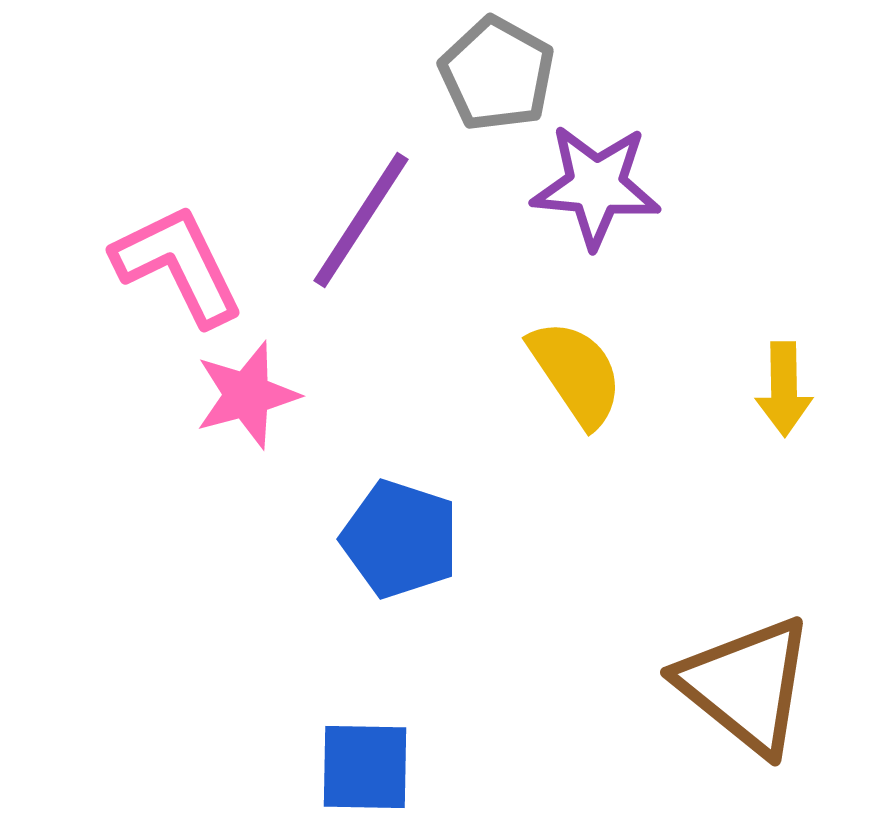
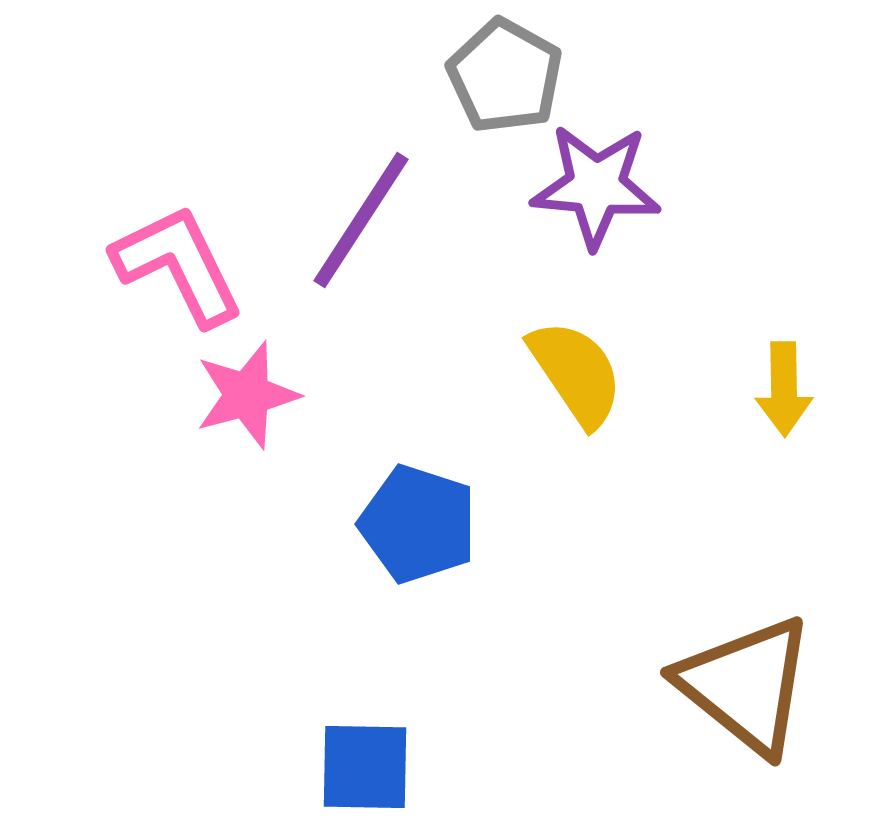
gray pentagon: moved 8 px right, 2 px down
blue pentagon: moved 18 px right, 15 px up
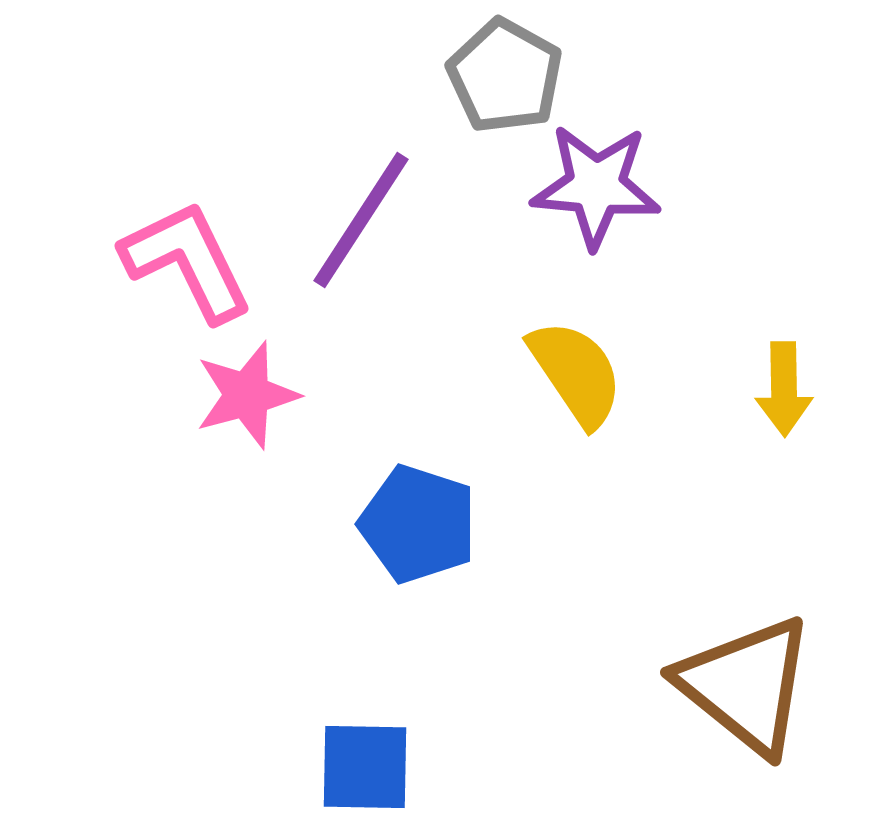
pink L-shape: moved 9 px right, 4 px up
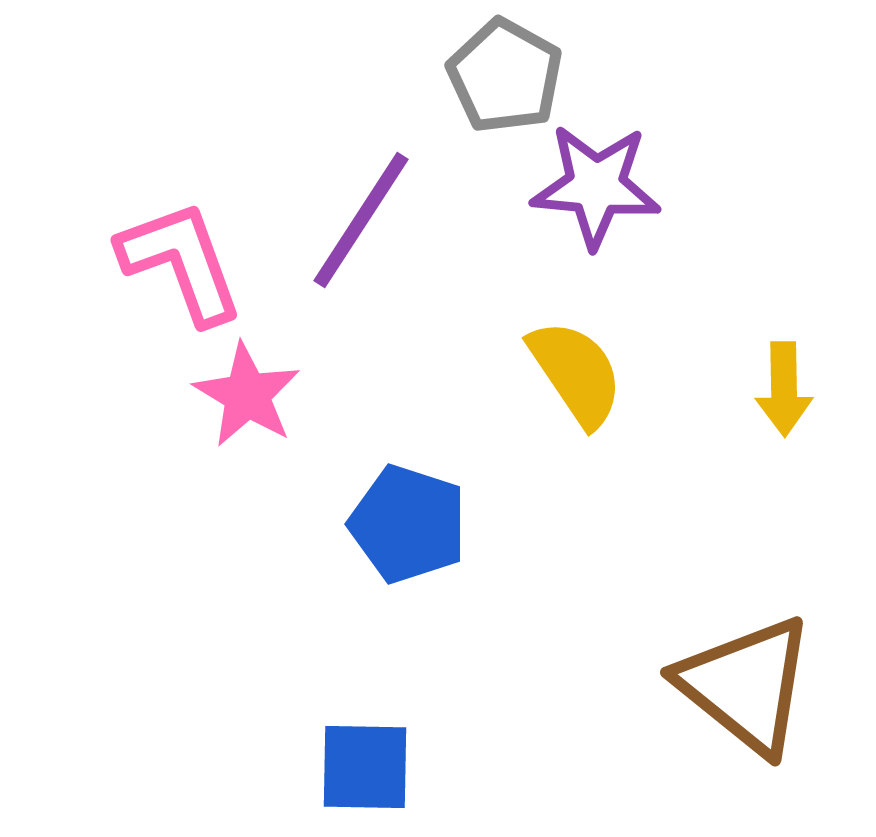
pink L-shape: moved 6 px left, 1 px down; rotated 6 degrees clockwise
pink star: rotated 26 degrees counterclockwise
blue pentagon: moved 10 px left
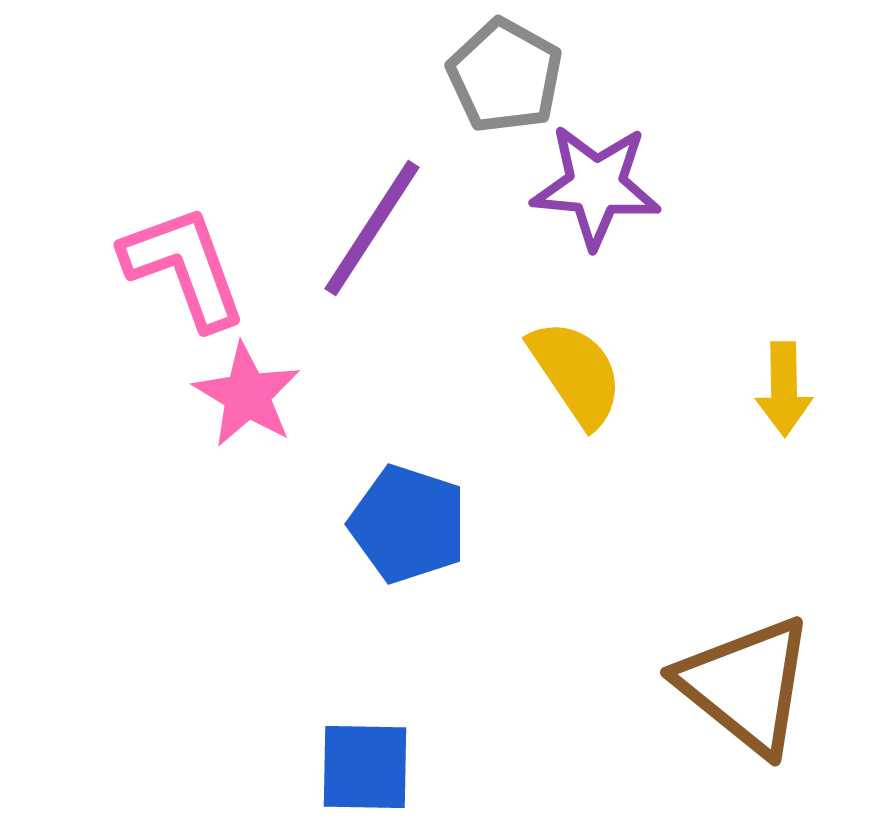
purple line: moved 11 px right, 8 px down
pink L-shape: moved 3 px right, 5 px down
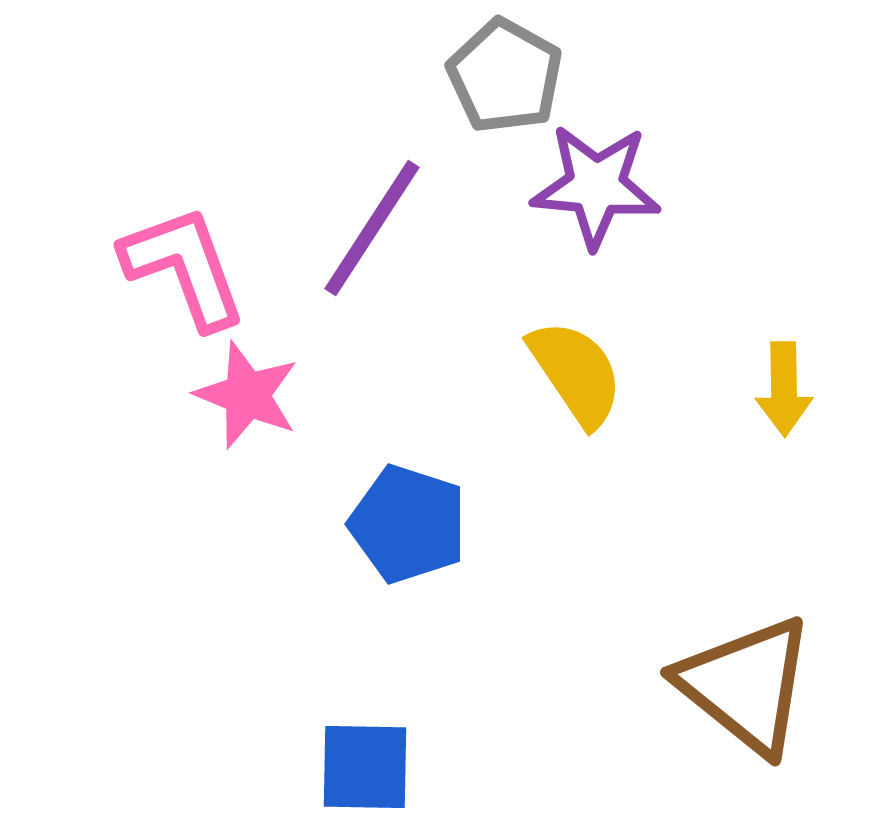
pink star: rotated 9 degrees counterclockwise
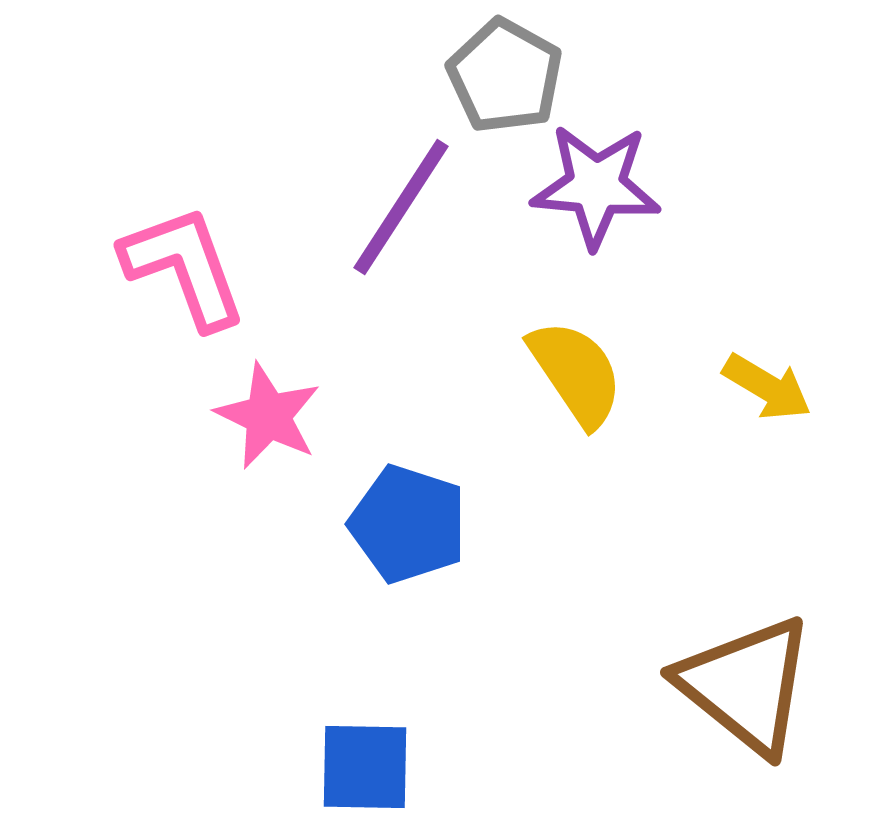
purple line: moved 29 px right, 21 px up
yellow arrow: moved 17 px left, 2 px up; rotated 58 degrees counterclockwise
pink star: moved 21 px right, 21 px down; rotated 4 degrees clockwise
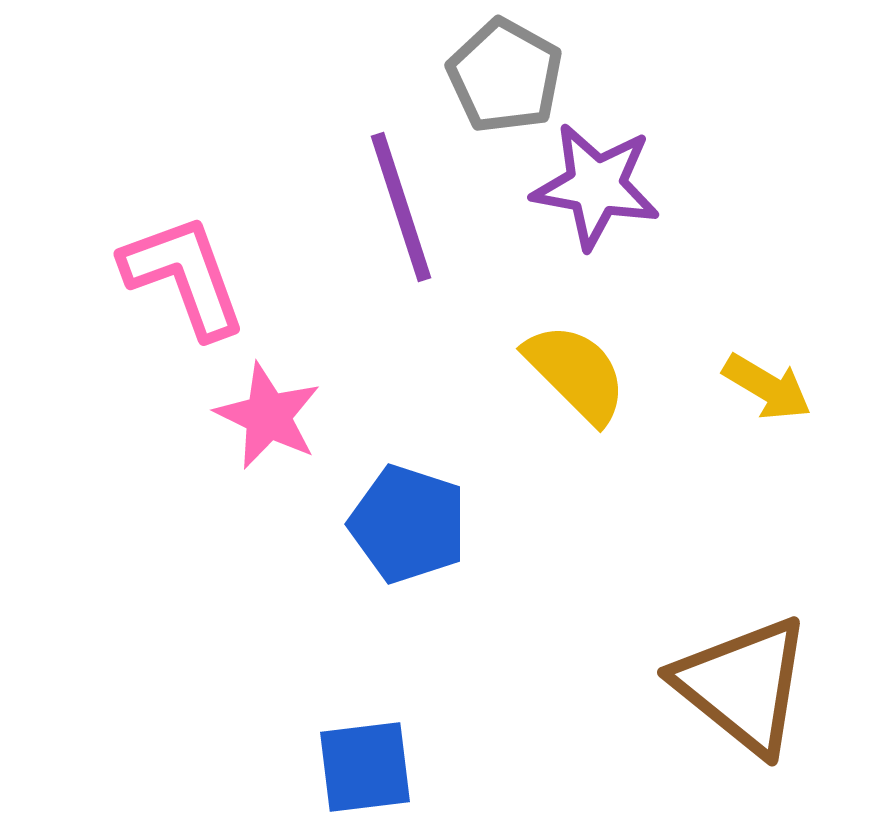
purple star: rotated 5 degrees clockwise
purple line: rotated 51 degrees counterclockwise
pink L-shape: moved 9 px down
yellow semicircle: rotated 11 degrees counterclockwise
brown triangle: moved 3 px left
blue square: rotated 8 degrees counterclockwise
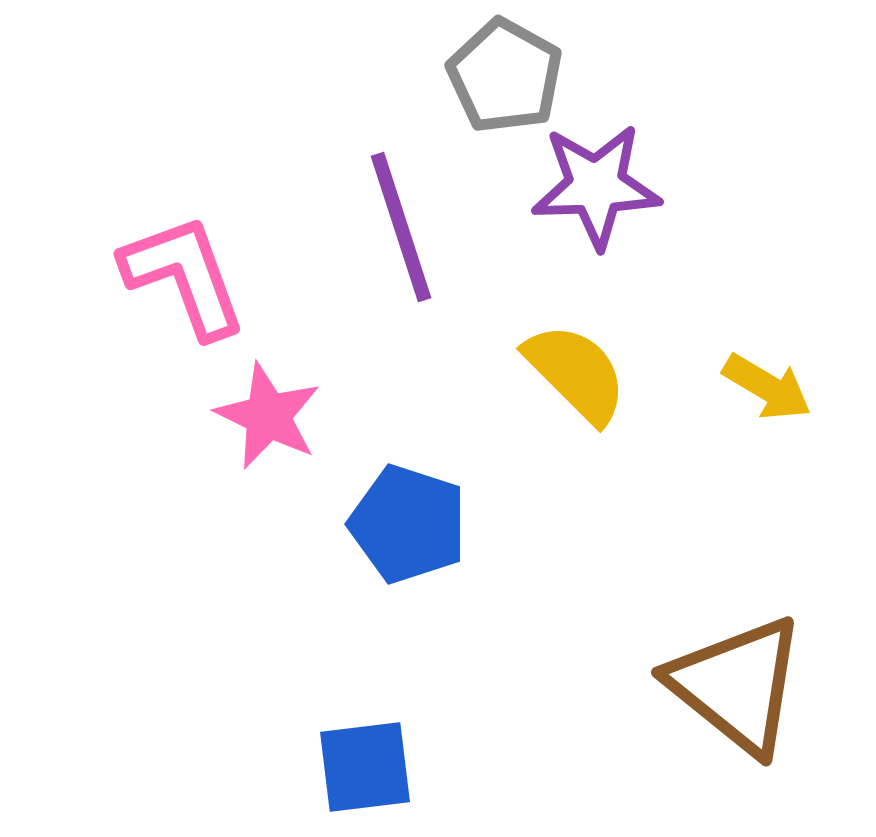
purple star: rotated 12 degrees counterclockwise
purple line: moved 20 px down
brown triangle: moved 6 px left
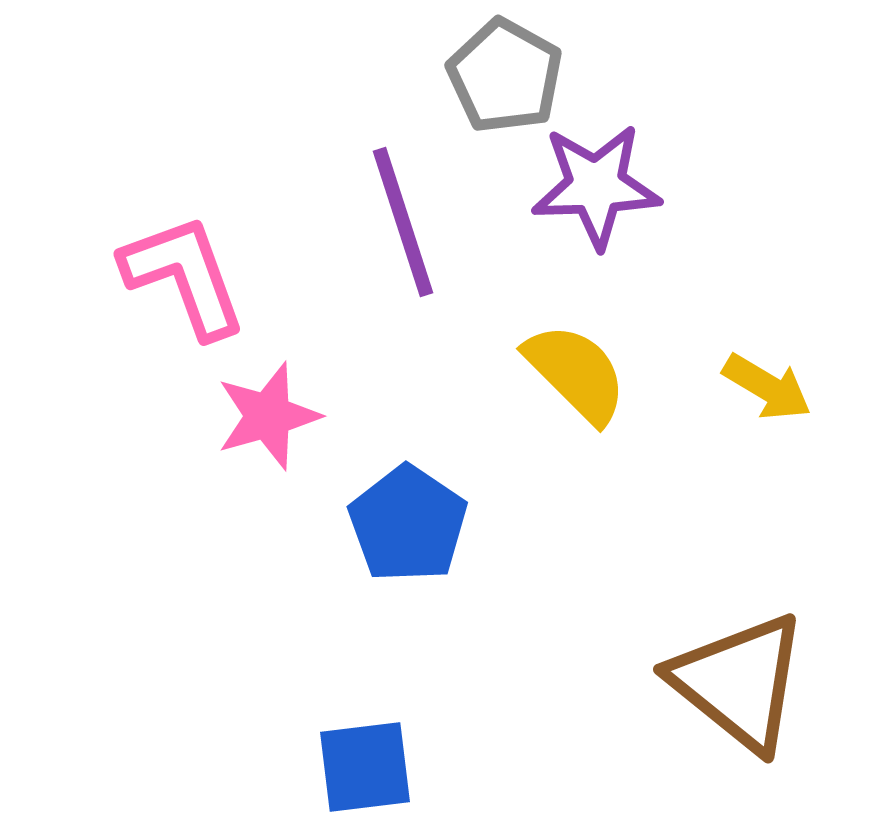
purple line: moved 2 px right, 5 px up
pink star: rotated 30 degrees clockwise
blue pentagon: rotated 16 degrees clockwise
brown triangle: moved 2 px right, 3 px up
